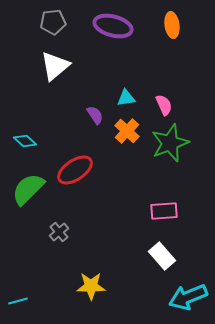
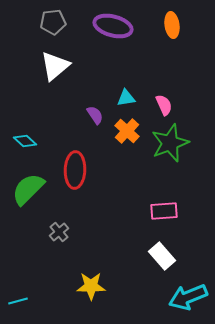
red ellipse: rotated 54 degrees counterclockwise
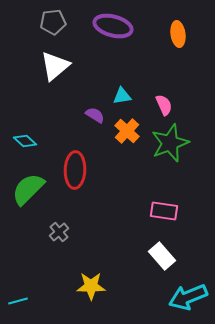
orange ellipse: moved 6 px right, 9 px down
cyan triangle: moved 4 px left, 2 px up
purple semicircle: rotated 24 degrees counterclockwise
pink rectangle: rotated 12 degrees clockwise
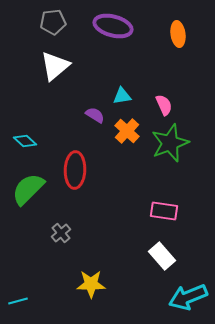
gray cross: moved 2 px right, 1 px down
yellow star: moved 2 px up
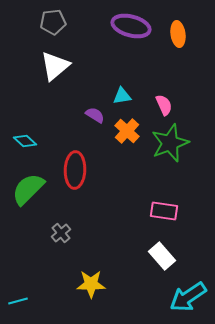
purple ellipse: moved 18 px right
cyan arrow: rotated 12 degrees counterclockwise
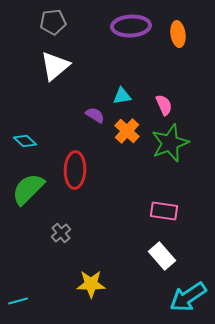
purple ellipse: rotated 18 degrees counterclockwise
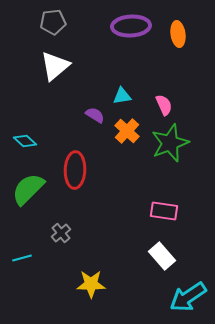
cyan line: moved 4 px right, 43 px up
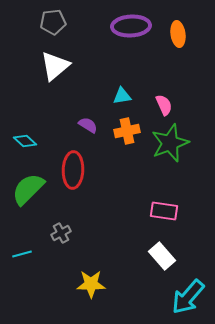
purple semicircle: moved 7 px left, 10 px down
orange cross: rotated 35 degrees clockwise
red ellipse: moved 2 px left
gray cross: rotated 12 degrees clockwise
cyan line: moved 4 px up
cyan arrow: rotated 15 degrees counterclockwise
